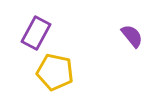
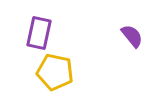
purple rectangle: moved 3 px right; rotated 16 degrees counterclockwise
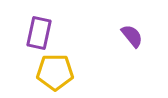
yellow pentagon: rotated 12 degrees counterclockwise
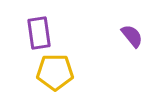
purple rectangle: rotated 20 degrees counterclockwise
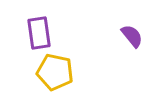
yellow pentagon: rotated 12 degrees clockwise
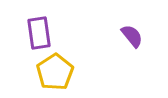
yellow pentagon: rotated 27 degrees clockwise
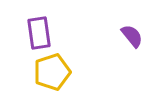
yellow pentagon: moved 3 px left; rotated 15 degrees clockwise
